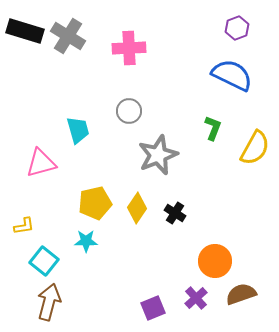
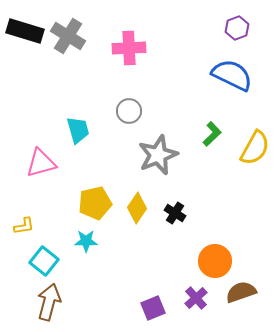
green L-shape: moved 1 px left, 6 px down; rotated 25 degrees clockwise
brown semicircle: moved 2 px up
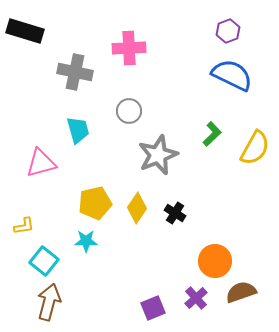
purple hexagon: moved 9 px left, 3 px down
gray cross: moved 7 px right, 36 px down; rotated 20 degrees counterclockwise
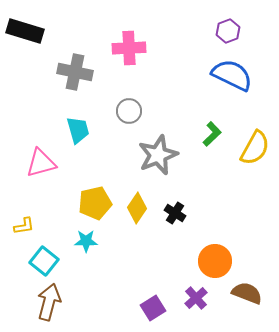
brown semicircle: moved 6 px right, 1 px down; rotated 40 degrees clockwise
purple square: rotated 10 degrees counterclockwise
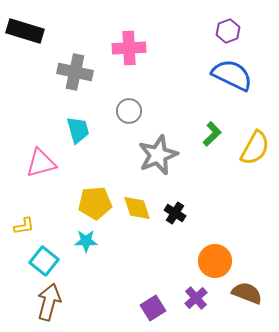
yellow pentagon: rotated 8 degrees clockwise
yellow diamond: rotated 52 degrees counterclockwise
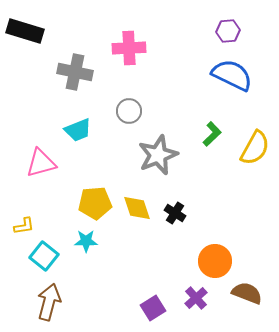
purple hexagon: rotated 15 degrees clockwise
cyan trapezoid: rotated 84 degrees clockwise
cyan square: moved 5 px up
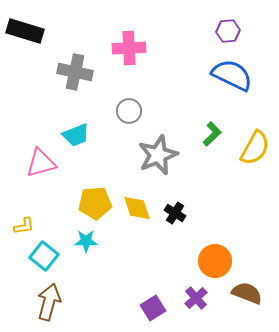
cyan trapezoid: moved 2 px left, 5 px down
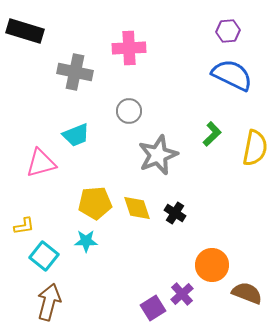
yellow semicircle: rotated 18 degrees counterclockwise
orange circle: moved 3 px left, 4 px down
purple cross: moved 14 px left, 4 px up
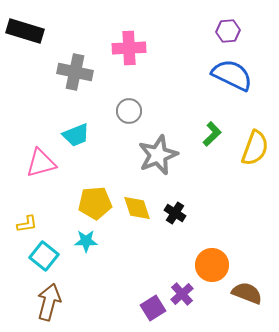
yellow semicircle: rotated 9 degrees clockwise
yellow L-shape: moved 3 px right, 2 px up
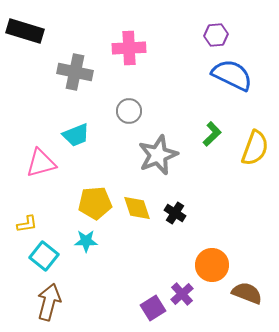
purple hexagon: moved 12 px left, 4 px down
